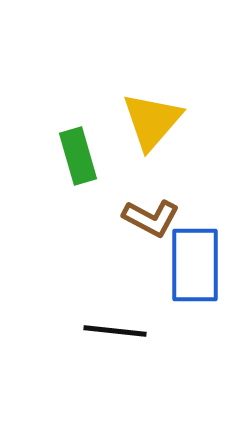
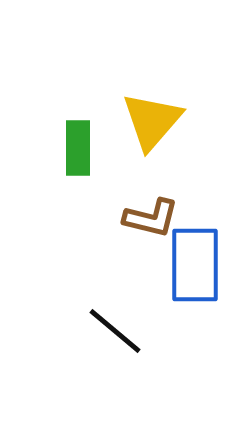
green rectangle: moved 8 px up; rotated 16 degrees clockwise
brown L-shape: rotated 14 degrees counterclockwise
black line: rotated 34 degrees clockwise
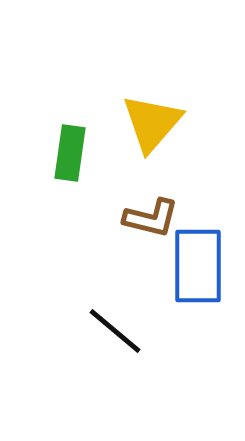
yellow triangle: moved 2 px down
green rectangle: moved 8 px left, 5 px down; rotated 8 degrees clockwise
blue rectangle: moved 3 px right, 1 px down
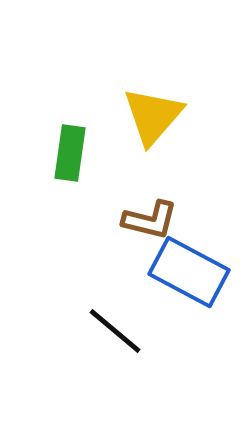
yellow triangle: moved 1 px right, 7 px up
brown L-shape: moved 1 px left, 2 px down
blue rectangle: moved 9 px left, 6 px down; rotated 62 degrees counterclockwise
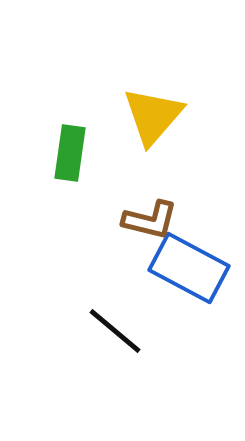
blue rectangle: moved 4 px up
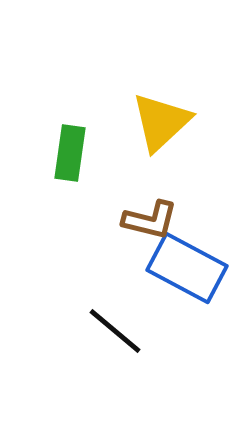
yellow triangle: moved 8 px right, 6 px down; rotated 6 degrees clockwise
blue rectangle: moved 2 px left
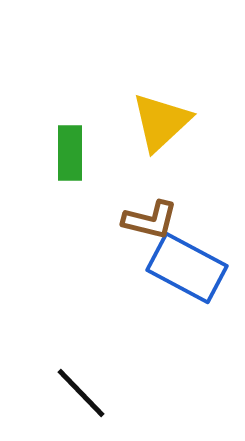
green rectangle: rotated 8 degrees counterclockwise
black line: moved 34 px left, 62 px down; rotated 6 degrees clockwise
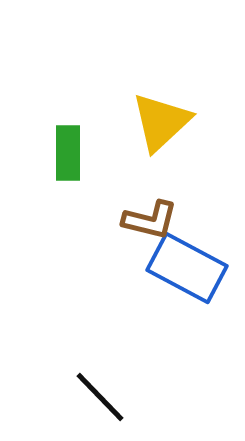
green rectangle: moved 2 px left
black line: moved 19 px right, 4 px down
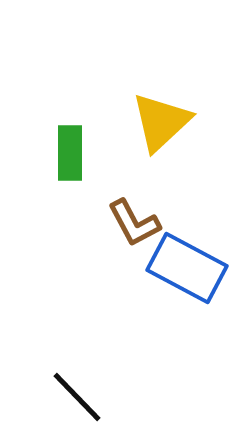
green rectangle: moved 2 px right
brown L-shape: moved 16 px left, 3 px down; rotated 48 degrees clockwise
black line: moved 23 px left
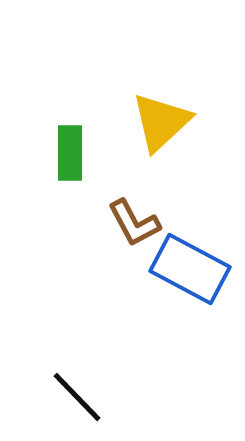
blue rectangle: moved 3 px right, 1 px down
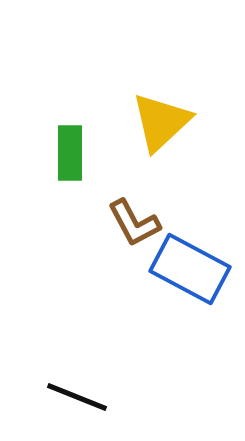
black line: rotated 24 degrees counterclockwise
